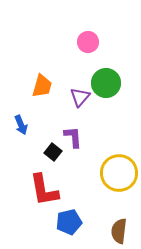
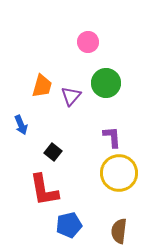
purple triangle: moved 9 px left, 1 px up
purple L-shape: moved 39 px right
blue pentagon: moved 3 px down
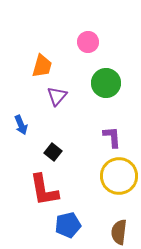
orange trapezoid: moved 20 px up
purple triangle: moved 14 px left
yellow circle: moved 3 px down
blue pentagon: moved 1 px left
brown semicircle: moved 1 px down
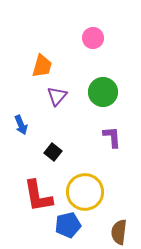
pink circle: moved 5 px right, 4 px up
green circle: moved 3 px left, 9 px down
yellow circle: moved 34 px left, 16 px down
red L-shape: moved 6 px left, 6 px down
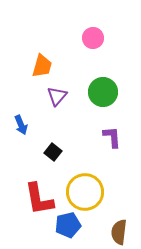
red L-shape: moved 1 px right, 3 px down
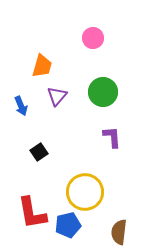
blue arrow: moved 19 px up
black square: moved 14 px left; rotated 18 degrees clockwise
red L-shape: moved 7 px left, 14 px down
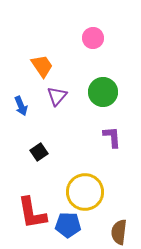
orange trapezoid: rotated 50 degrees counterclockwise
blue pentagon: rotated 15 degrees clockwise
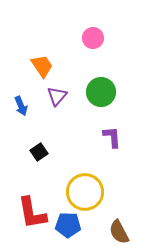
green circle: moved 2 px left
brown semicircle: rotated 35 degrees counterclockwise
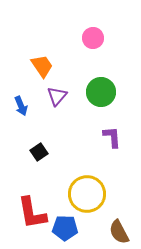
yellow circle: moved 2 px right, 2 px down
blue pentagon: moved 3 px left, 3 px down
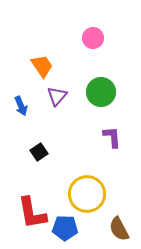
brown semicircle: moved 3 px up
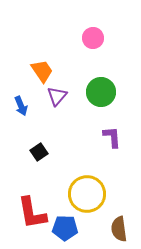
orange trapezoid: moved 5 px down
brown semicircle: rotated 20 degrees clockwise
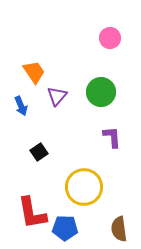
pink circle: moved 17 px right
orange trapezoid: moved 8 px left, 1 px down
yellow circle: moved 3 px left, 7 px up
